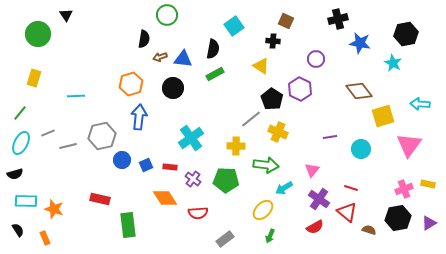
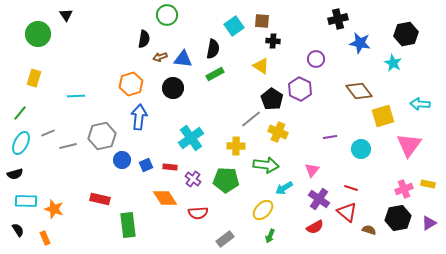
brown square at (286, 21): moved 24 px left; rotated 21 degrees counterclockwise
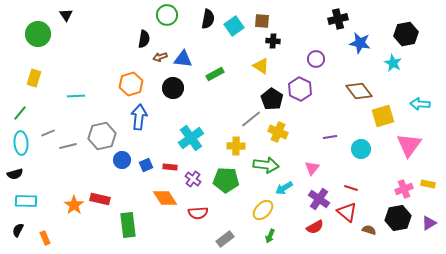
black semicircle at (213, 49): moved 5 px left, 30 px up
cyan ellipse at (21, 143): rotated 30 degrees counterclockwise
pink triangle at (312, 170): moved 2 px up
orange star at (54, 209): moved 20 px right, 4 px up; rotated 18 degrees clockwise
black semicircle at (18, 230): rotated 120 degrees counterclockwise
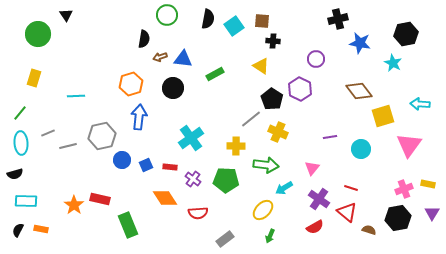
purple triangle at (429, 223): moved 3 px right, 10 px up; rotated 28 degrees counterclockwise
green rectangle at (128, 225): rotated 15 degrees counterclockwise
orange rectangle at (45, 238): moved 4 px left, 9 px up; rotated 56 degrees counterclockwise
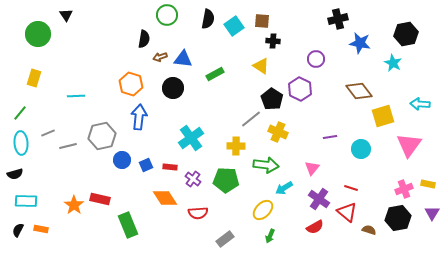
orange hexagon at (131, 84): rotated 25 degrees counterclockwise
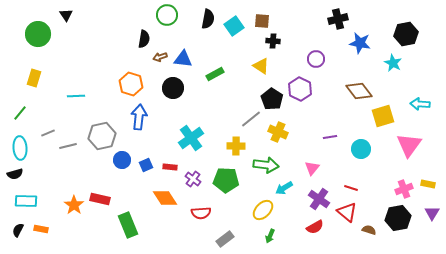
cyan ellipse at (21, 143): moved 1 px left, 5 px down
red semicircle at (198, 213): moved 3 px right
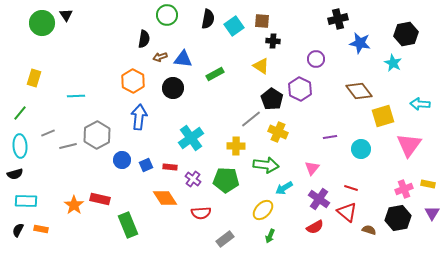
green circle at (38, 34): moved 4 px right, 11 px up
orange hexagon at (131, 84): moved 2 px right, 3 px up; rotated 10 degrees clockwise
gray hexagon at (102, 136): moved 5 px left, 1 px up; rotated 16 degrees counterclockwise
cyan ellipse at (20, 148): moved 2 px up
